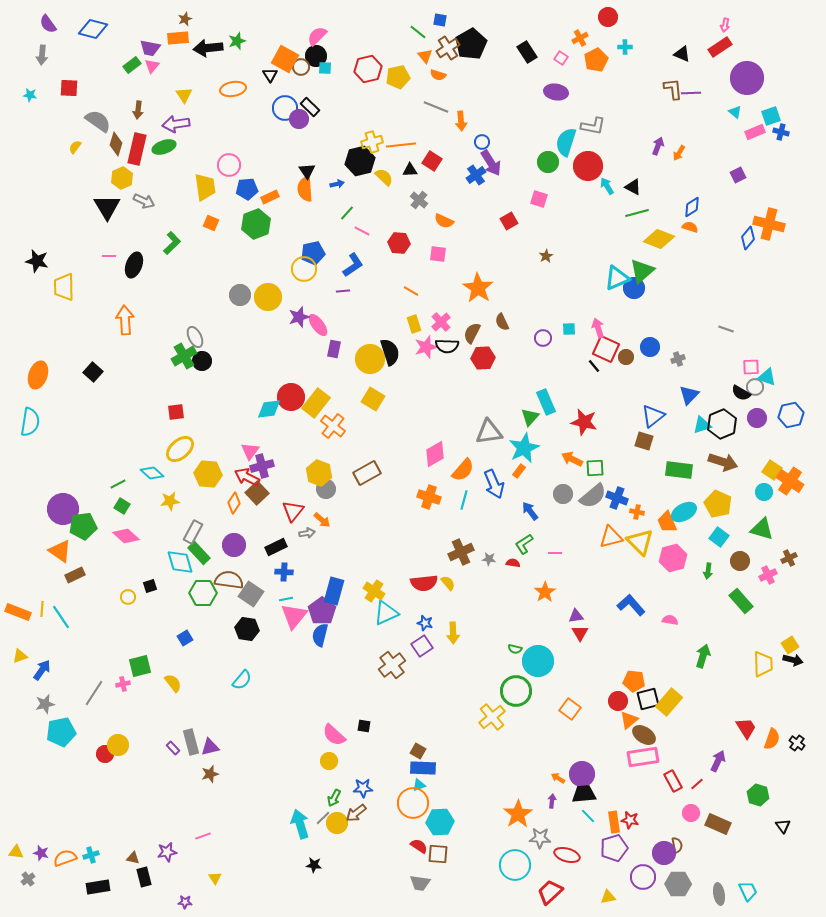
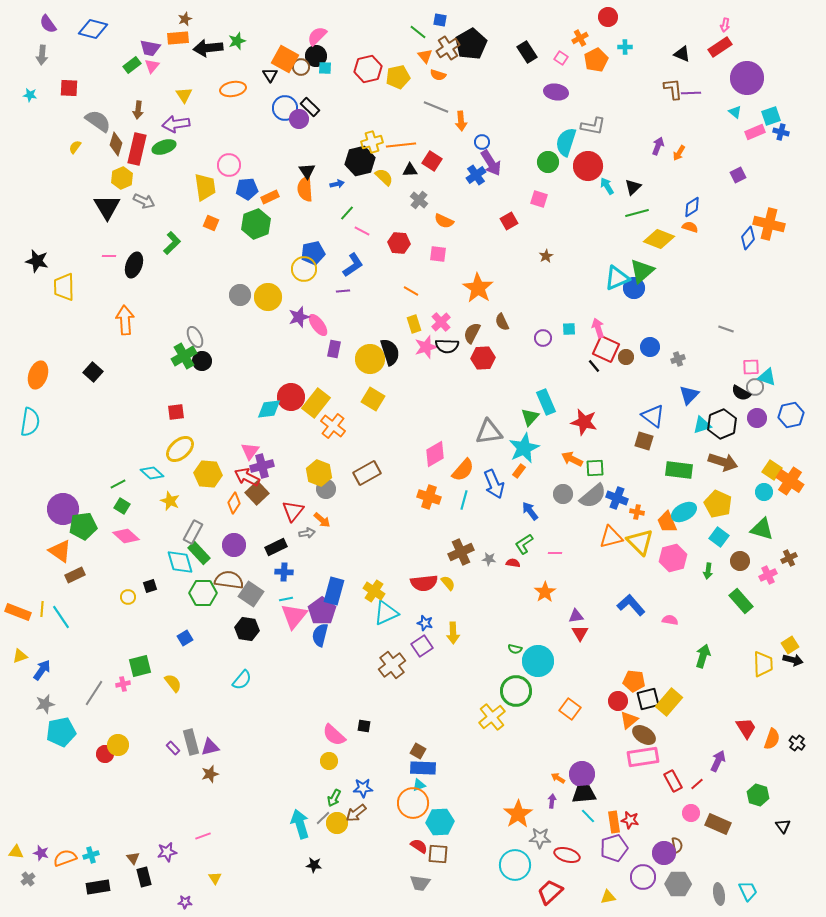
black triangle at (633, 187): rotated 48 degrees clockwise
blue triangle at (653, 416): rotated 45 degrees counterclockwise
yellow star at (170, 501): rotated 30 degrees clockwise
brown triangle at (133, 858): rotated 40 degrees clockwise
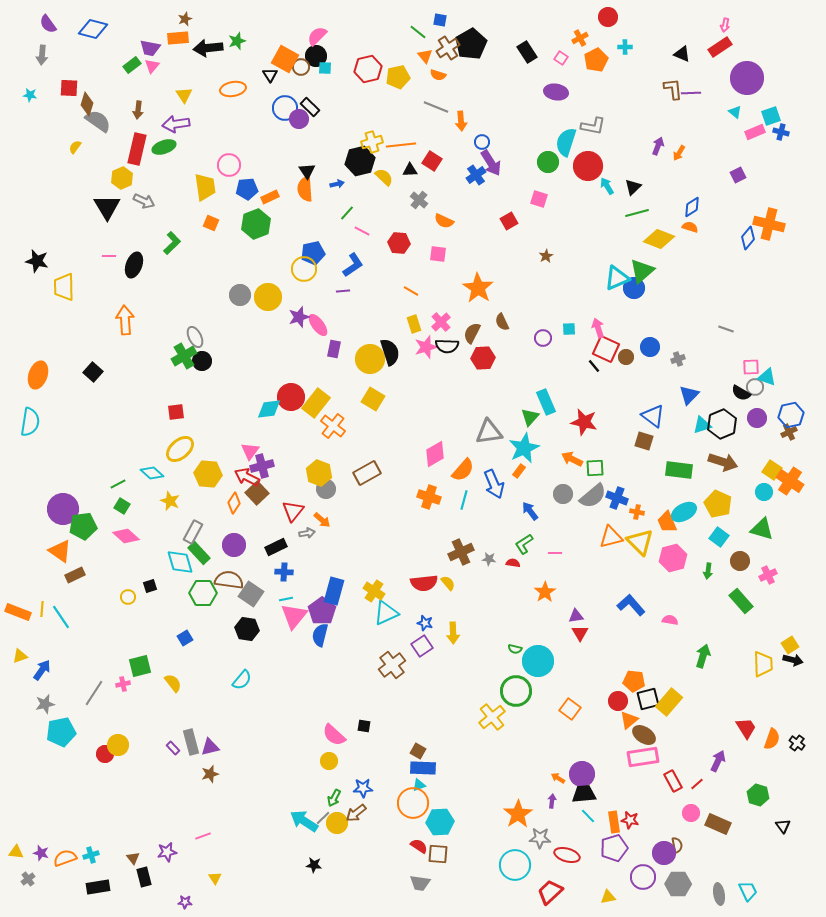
brown diamond at (116, 144): moved 29 px left, 40 px up
brown cross at (789, 558): moved 126 px up
cyan arrow at (300, 824): moved 4 px right, 3 px up; rotated 40 degrees counterclockwise
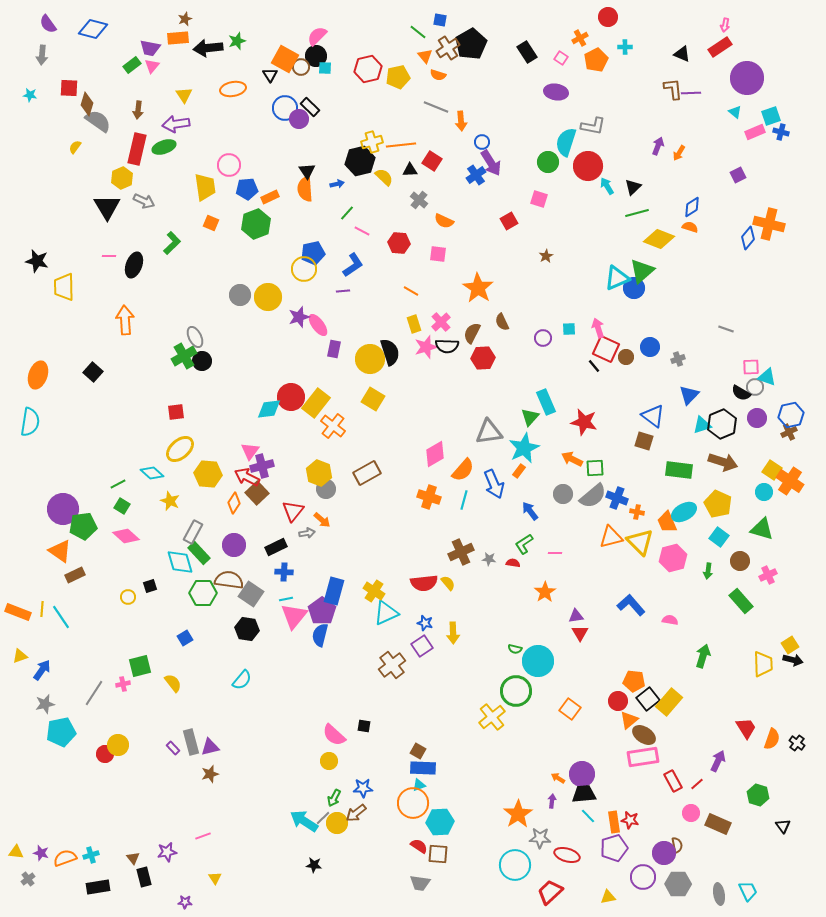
black square at (648, 699): rotated 25 degrees counterclockwise
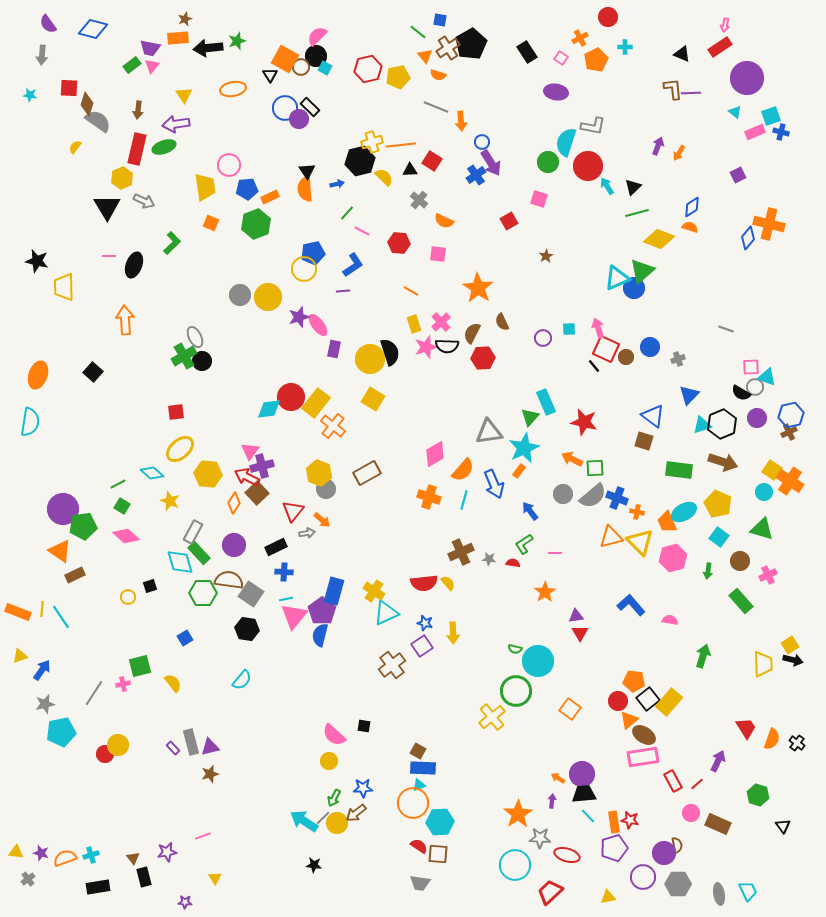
cyan square at (325, 68): rotated 24 degrees clockwise
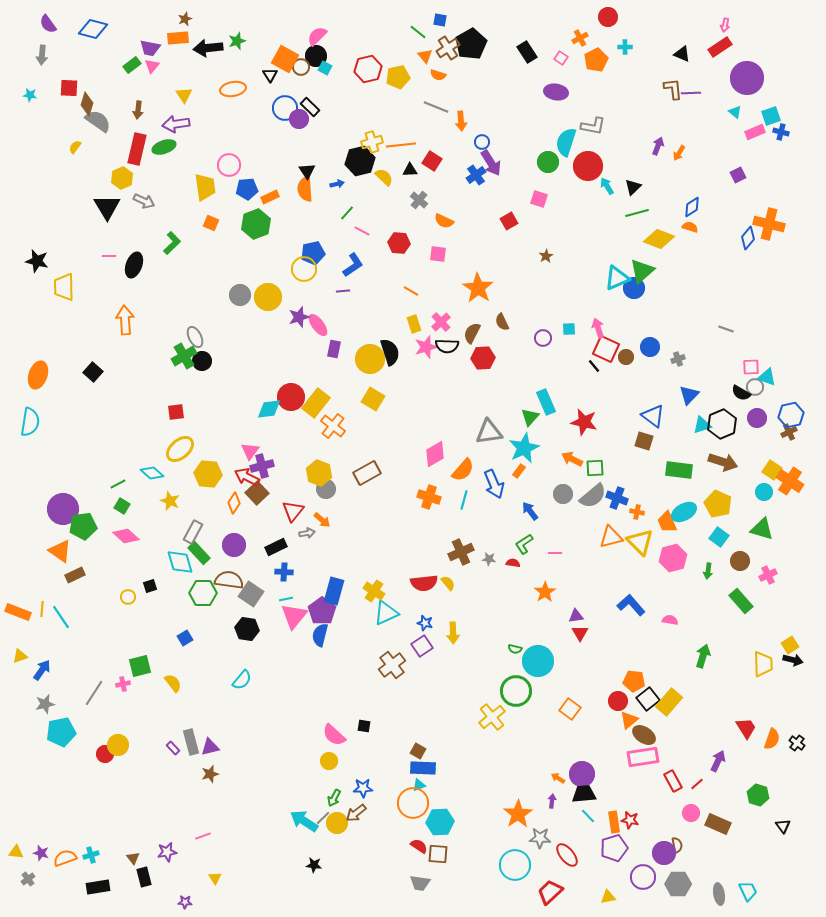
red ellipse at (567, 855): rotated 35 degrees clockwise
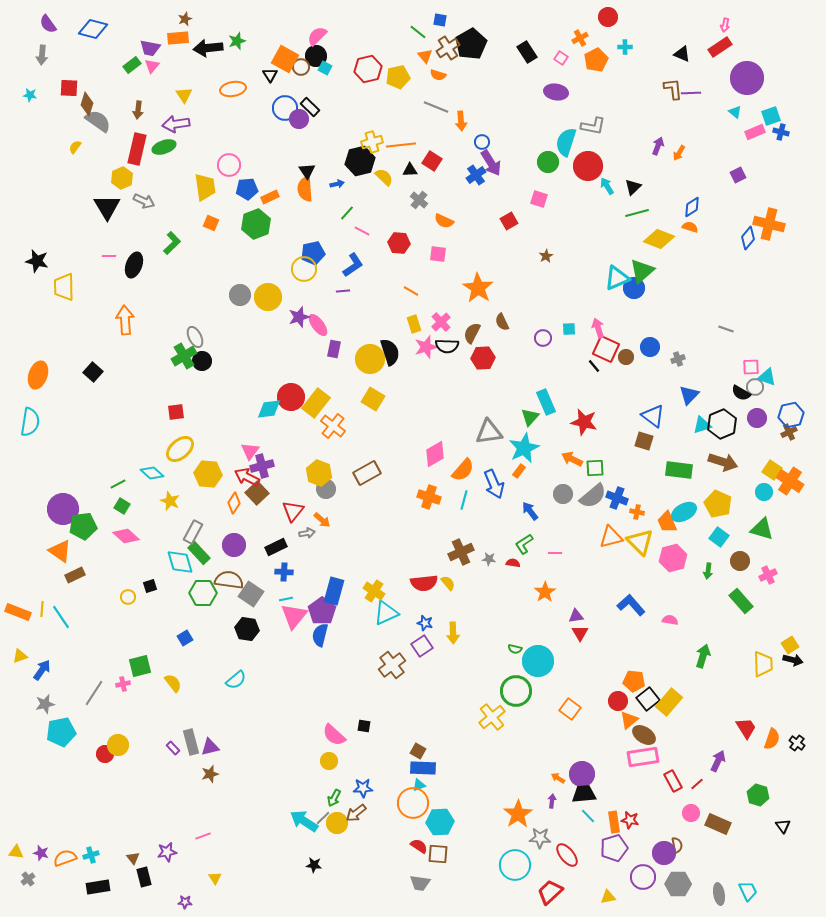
cyan semicircle at (242, 680): moved 6 px left; rotated 10 degrees clockwise
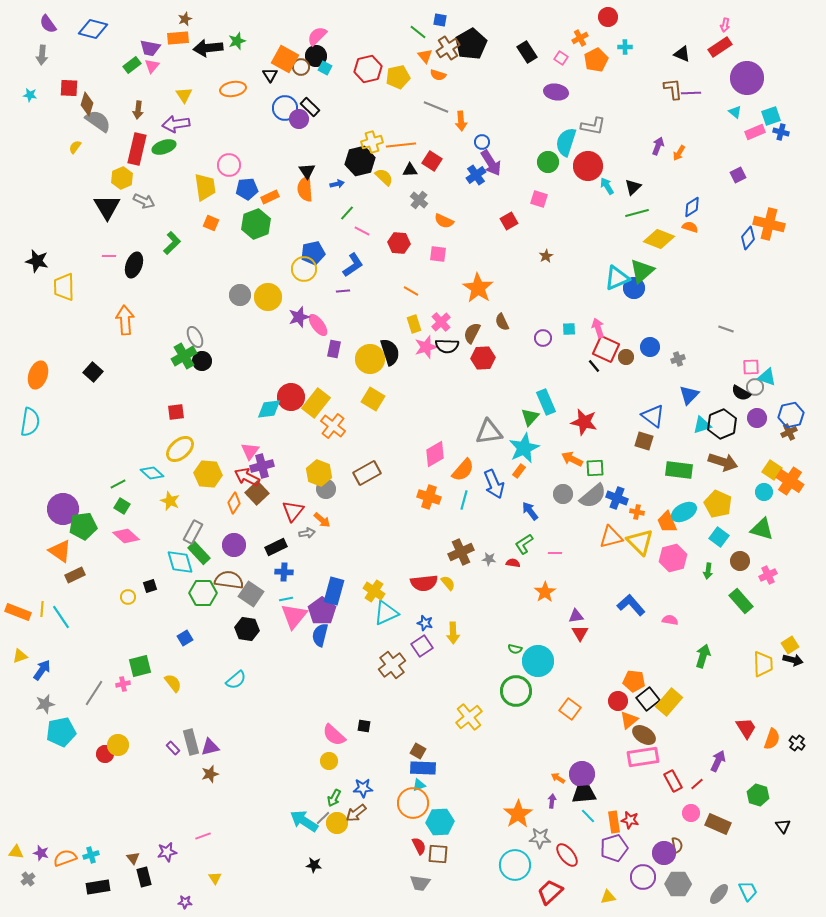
yellow cross at (492, 717): moved 23 px left
red semicircle at (419, 846): rotated 30 degrees clockwise
gray ellipse at (719, 894): rotated 50 degrees clockwise
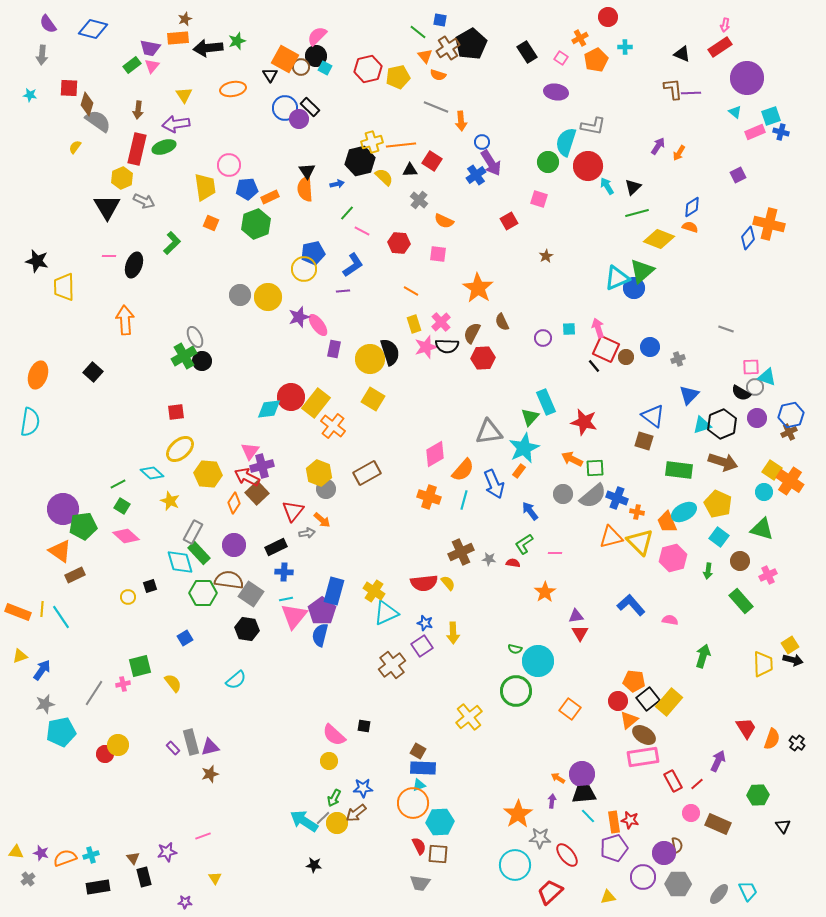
purple arrow at (658, 146): rotated 12 degrees clockwise
green hexagon at (758, 795): rotated 20 degrees counterclockwise
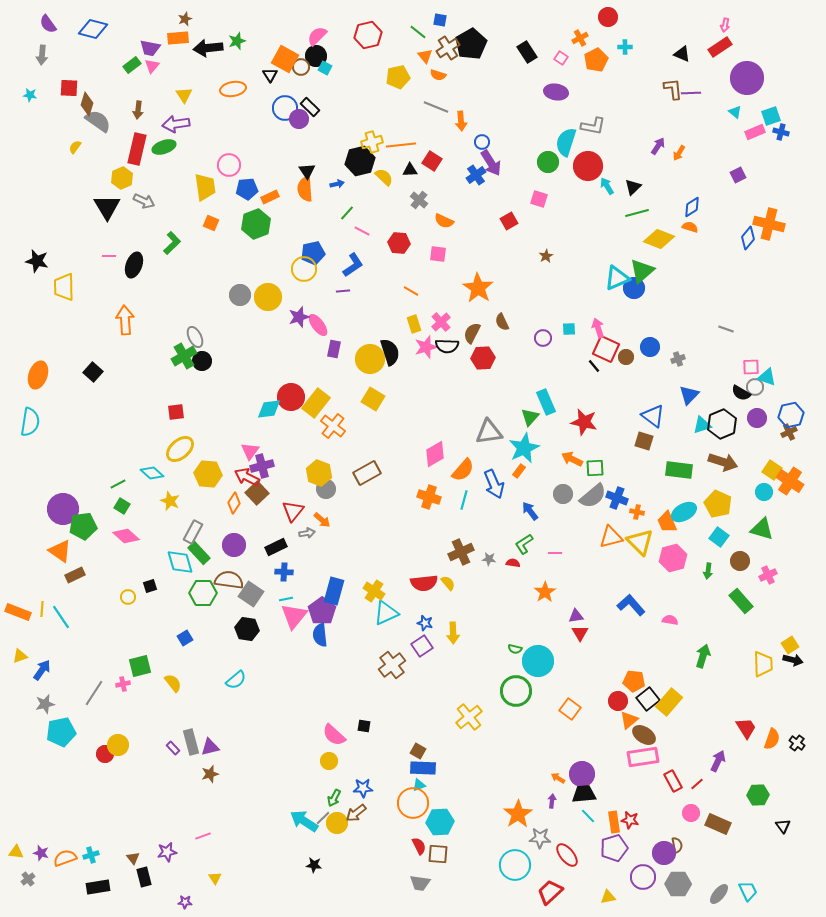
red hexagon at (368, 69): moved 34 px up
blue semicircle at (320, 635): rotated 20 degrees counterclockwise
